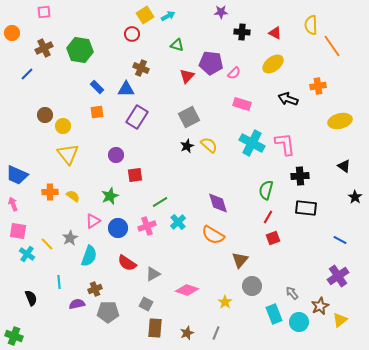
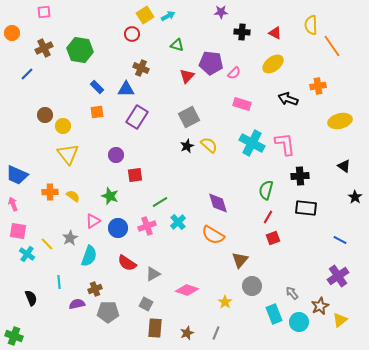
green star at (110, 196): rotated 30 degrees counterclockwise
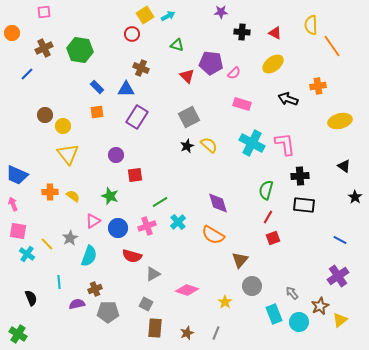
red triangle at (187, 76): rotated 28 degrees counterclockwise
black rectangle at (306, 208): moved 2 px left, 3 px up
red semicircle at (127, 263): moved 5 px right, 7 px up; rotated 18 degrees counterclockwise
green cross at (14, 336): moved 4 px right, 2 px up; rotated 12 degrees clockwise
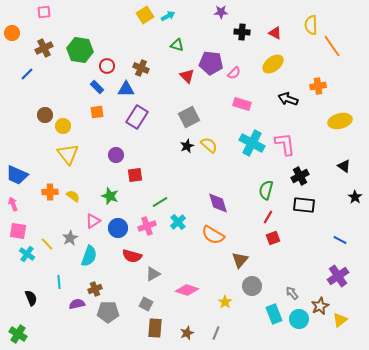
red circle at (132, 34): moved 25 px left, 32 px down
black cross at (300, 176): rotated 24 degrees counterclockwise
cyan circle at (299, 322): moved 3 px up
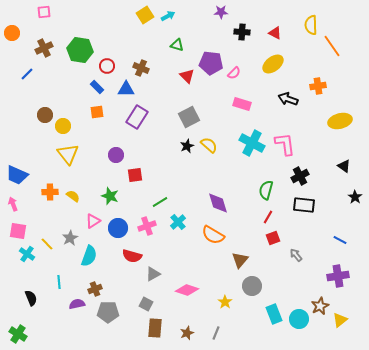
purple cross at (338, 276): rotated 25 degrees clockwise
gray arrow at (292, 293): moved 4 px right, 38 px up
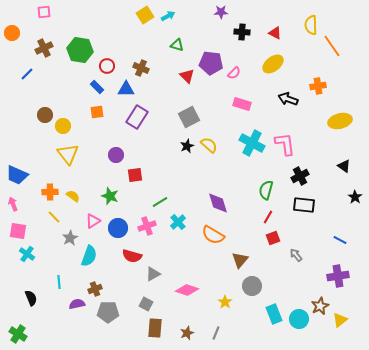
yellow line at (47, 244): moved 7 px right, 27 px up
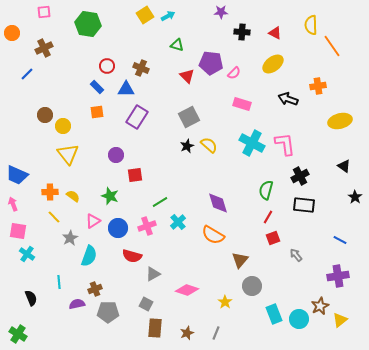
green hexagon at (80, 50): moved 8 px right, 26 px up
